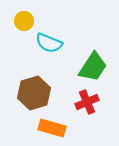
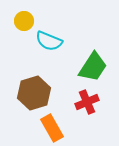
cyan semicircle: moved 2 px up
orange rectangle: rotated 44 degrees clockwise
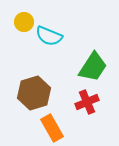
yellow circle: moved 1 px down
cyan semicircle: moved 5 px up
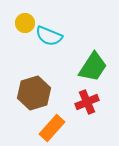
yellow circle: moved 1 px right, 1 px down
orange rectangle: rotated 72 degrees clockwise
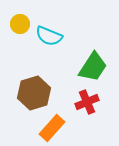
yellow circle: moved 5 px left, 1 px down
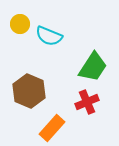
brown hexagon: moved 5 px left, 2 px up; rotated 20 degrees counterclockwise
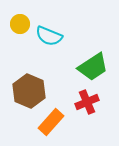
green trapezoid: rotated 24 degrees clockwise
orange rectangle: moved 1 px left, 6 px up
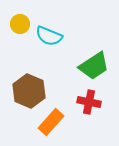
green trapezoid: moved 1 px right, 1 px up
red cross: moved 2 px right; rotated 35 degrees clockwise
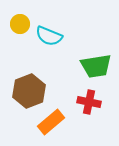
green trapezoid: moved 2 px right; rotated 24 degrees clockwise
brown hexagon: rotated 16 degrees clockwise
orange rectangle: rotated 8 degrees clockwise
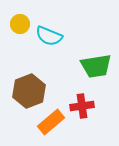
red cross: moved 7 px left, 4 px down; rotated 20 degrees counterclockwise
